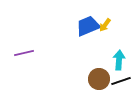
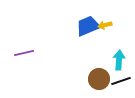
yellow arrow: rotated 40 degrees clockwise
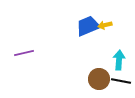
black line: rotated 30 degrees clockwise
